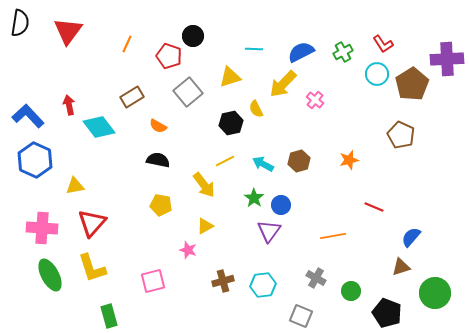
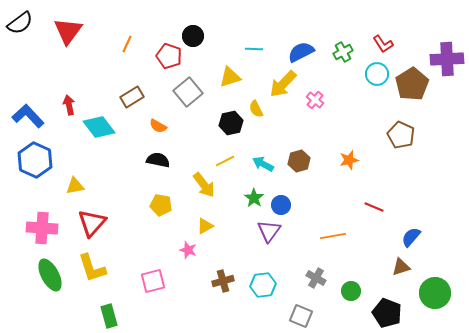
black semicircle at (20, 23): rotated 44 degrees clockwise
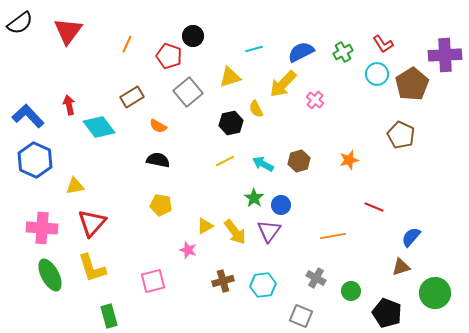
cyan line at (254, 49): rotated 18 degrees counterclockwise
purple cross at (447, 59): moved 2 px left, 4 px up
yellow arrow at (204, 185): moved 31 px right, 47 px down
